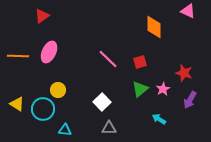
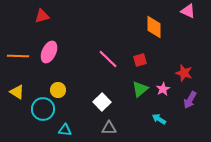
red triangle: rotated 21 degrees clockwise
red square: moved 2 px up
yellow triangle: moved 12 px up
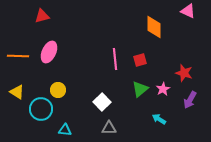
pink line: moved 7 px right; rotated 40 degrees clockwise
cyan circle: moved 2 px left
